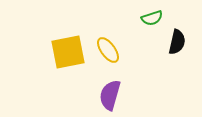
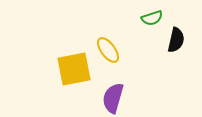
black semicircle: moved 1 px left, 2 px up
yellow square: moved 6 px right, 17 px down
purple semicircle: moved 3 px right, 3 px down
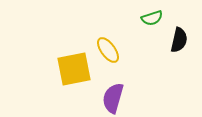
black semicircle: moved 3 px right
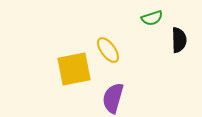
black semicircle: rotated 15 degrees counterclockwise
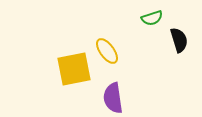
black semicircle: rotated 15 degrees counterclockwise
yellow ellipse: moved 1 px left, 1 px down
purple semicircle: rotated 24 degrees counterclockwise
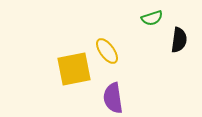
black semicircle: rotated 25 degrees clockwise
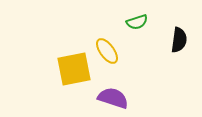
green semicircle: moved 15 px left, 4 px down
purple semicircle: rotated 116 degrees clockwise
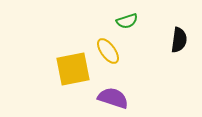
green semicircle: moved 10 px left, 1 px up
yellow ellipse: moved 1 px right
yellow square: moved 1 px left
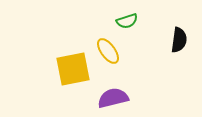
purple semicircle: rotated 32 degrees counterclockwise
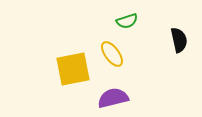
black semicircle: rotated 20 degrees counterclockwise
yellow ellipse: moved 4 px right, 3 px down
